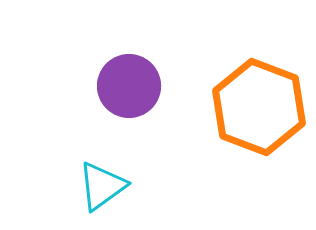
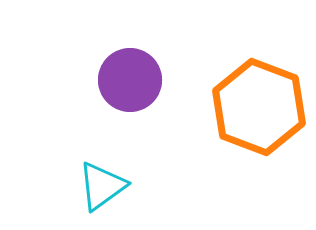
purple circle: moved 1 px right, 6 px up
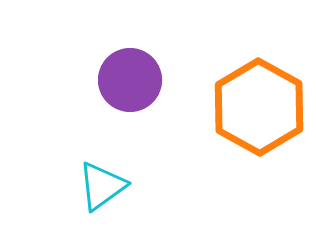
orange hexagon: rotated 8 degrees clockwise
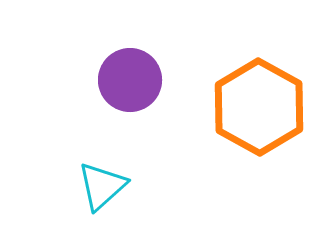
cyan triangle: rotated 6 degrees counterclockwise
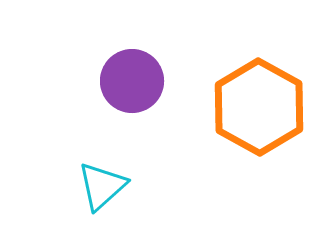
purple circle: moved 2 px right, 1 px down
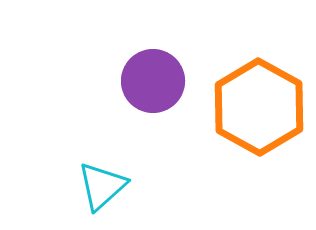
purple circle: moved 21 px right
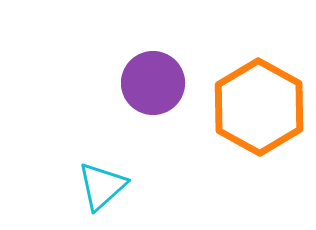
purple circle: moved 2 px down
